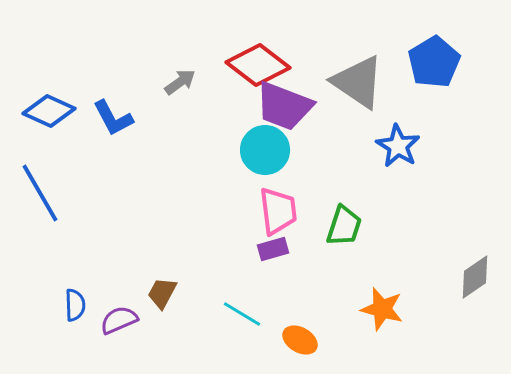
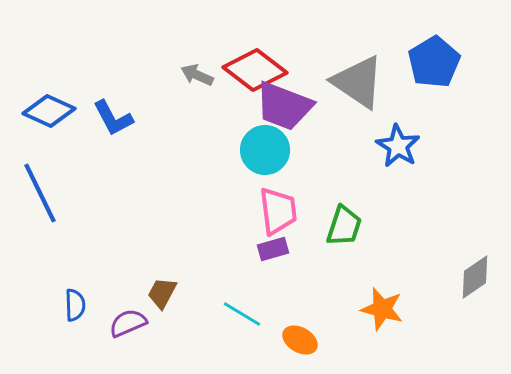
red diamond: moved 3 px left, 5 px down
gray arrow: moved 17 px right, 7 px up; rotated 120 degrees counterclockwise
blue line: rotated 4 degrees clockwise
purple semicircle: moved 9 px right, 3 px down
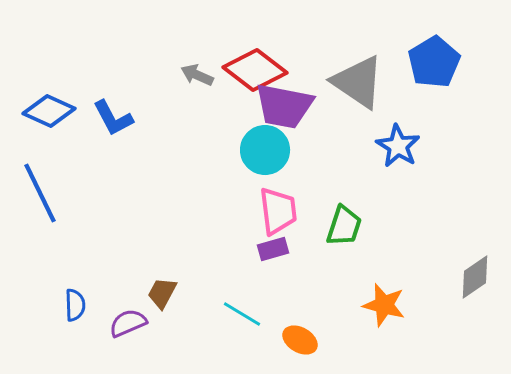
purple trapezoid: rotated 10 degrees counterclockwise
orange star: moved 2 px right, 4 px up
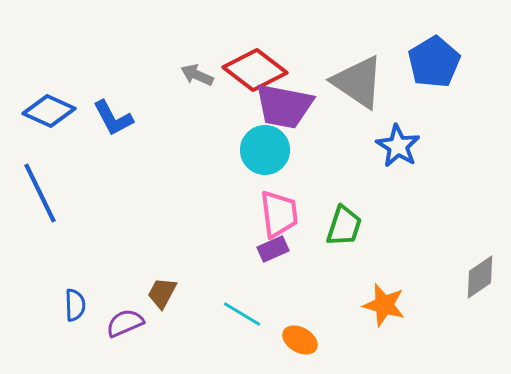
pink trapezoid: moved 1 px right, 3 px down
purple rectangle: rotated 8 degrees counterclockwise
gray diamond: moved 5 px right
purple semicircle: moved 3 px left
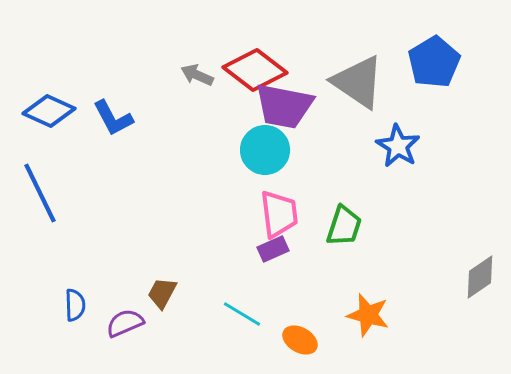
orange star: moved 16 px left, 10 px down
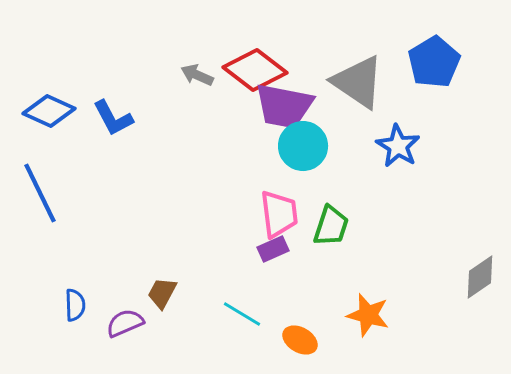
cyan circle: moved 38 px right, 4 px up
green trapezoid: moved 13 px left
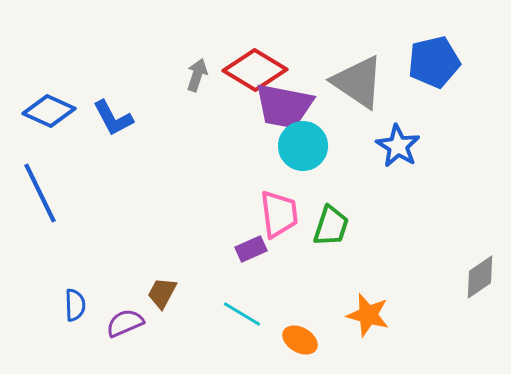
blue pentagon: rotated 18 degrees clockwise
red diamond: rotated 6 degrees counterclockwise
gray arrow: rotated 84 degrees clockwise
purple rectangle: moved 22 px left
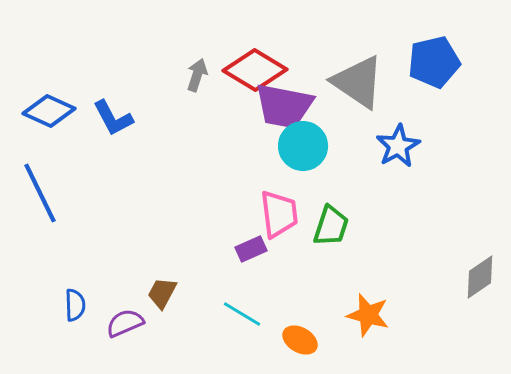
blue star: rotated 12 degrees clockwise
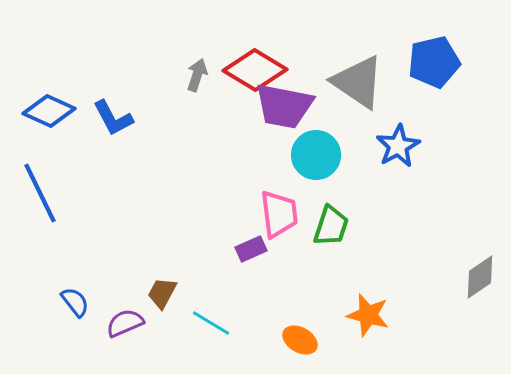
cyan circle: moved 13 px right, 9 px down
blue semicircle: moved 3 px up; rotated 36 degrees counterclockwise
cyan line: moved 31 px left, 9 px down
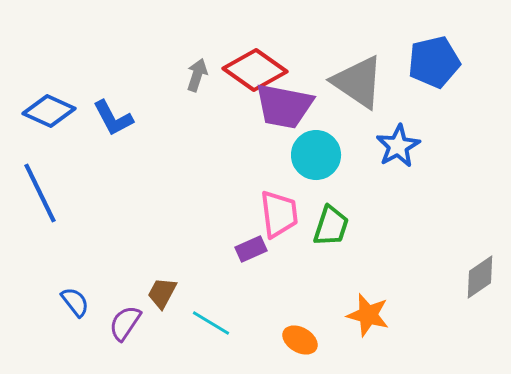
red diamond: rotated 4 degrees clockwise
purple semicircle: rotated 33 degrees counterclockwise
